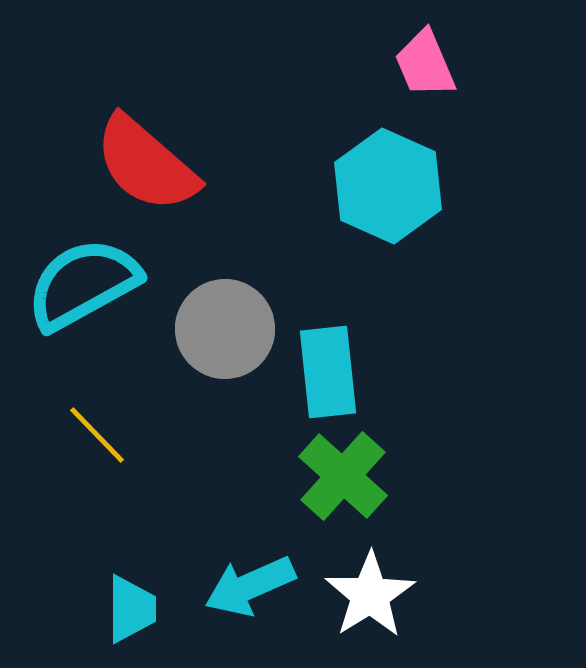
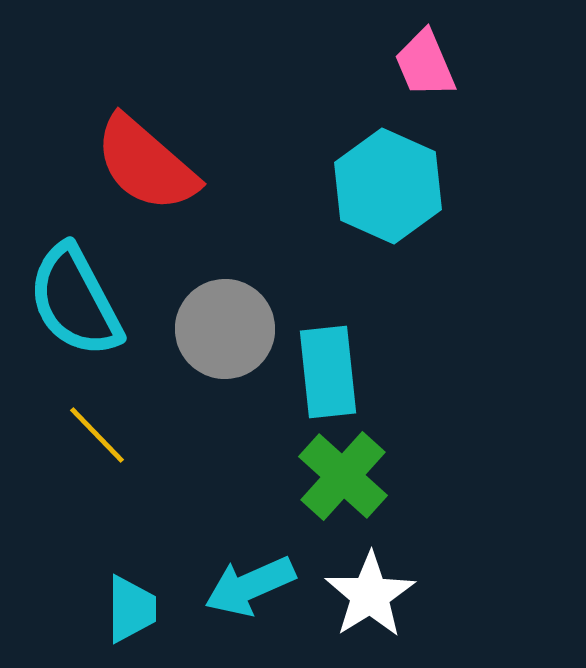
cyan semicircle: moved 8 px left, 17 px down; rotated 89 degrees counterclockwise
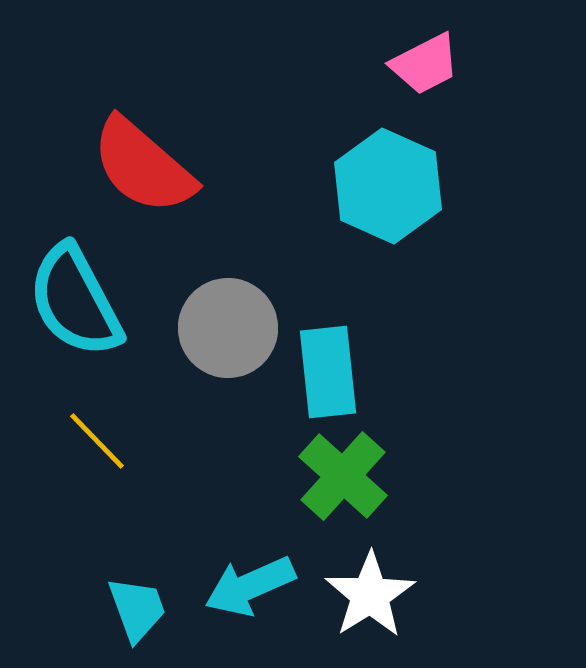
pink trapezoid: rotated 94 degrees counterclockwise
red semicircle: moved 3 px left, 2 px down
gray circle: moved 3 px right, 1 px up
yellow line: moved 6 px down
cyan trapezoid: moved 6 px right; rotated 20 degrees counterclockwise
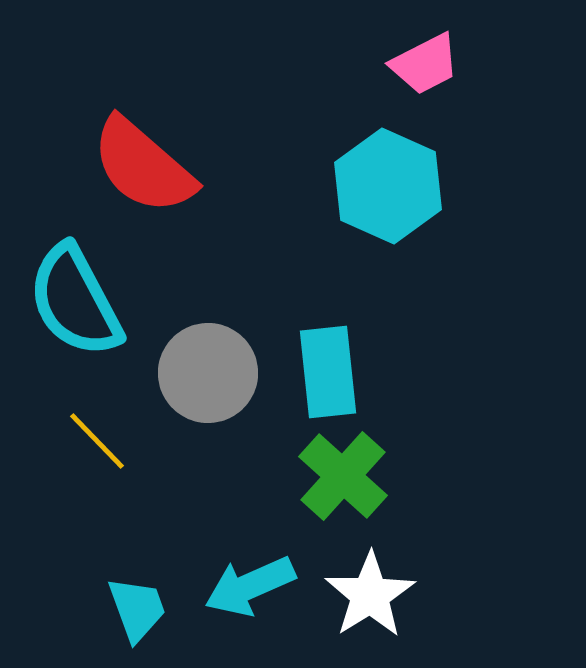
gray circle: moved 20 px left, 45 px down
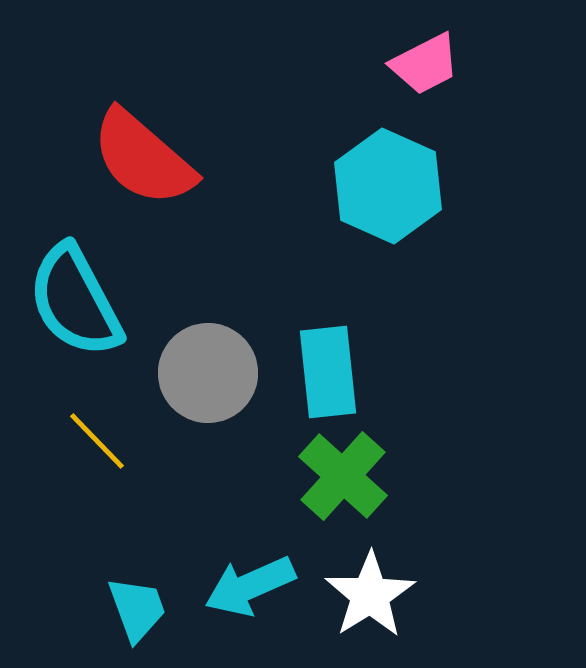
red semicircle: moved 8 px up
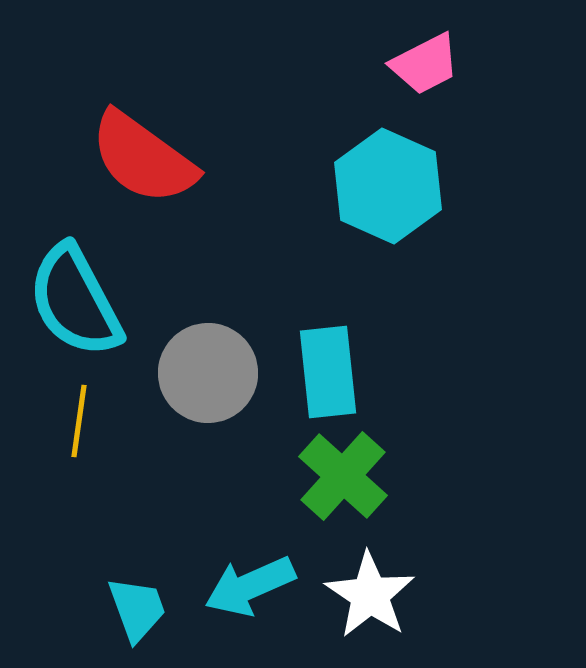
red semicircle: rotated 5 degrees counterclockwise
yellow line: moved 18 px left, 20 px up; rotated 52 degrees clockwise
white star: rotated 6 degrees counterclockwise
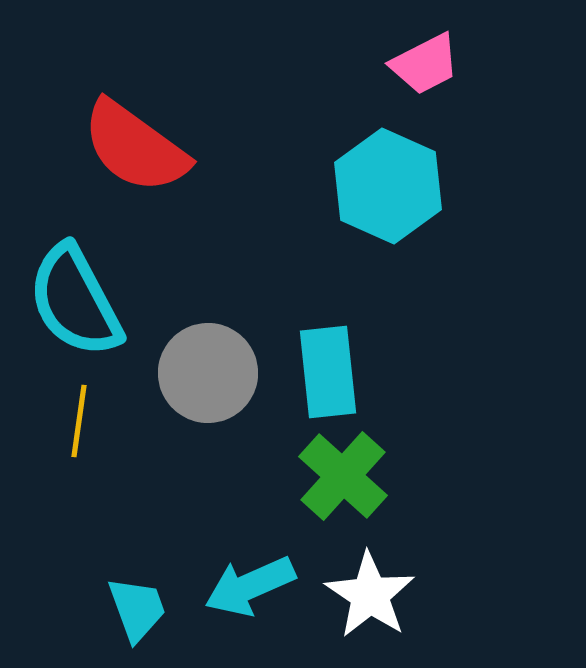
red semicircle: moved 8 px left, 11 px up
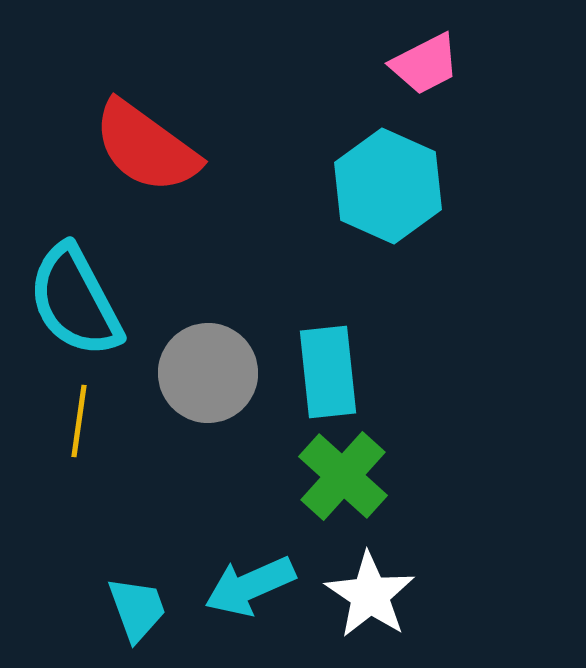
red semicircle: moved 11 px right
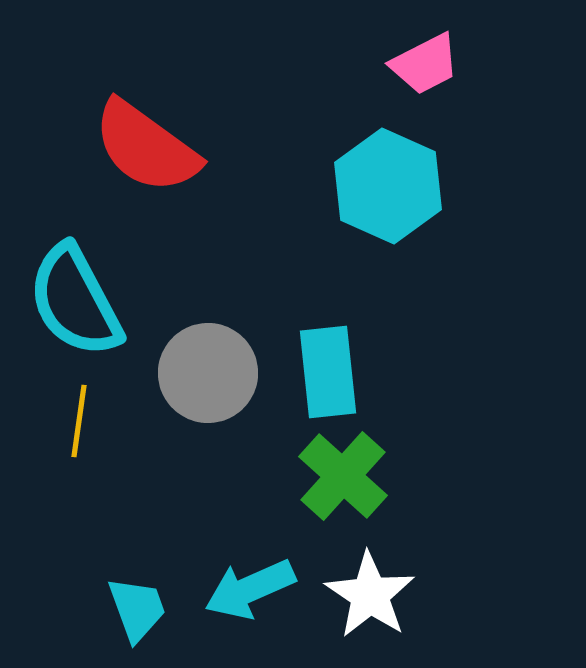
cyan arrow: moved 3 px down
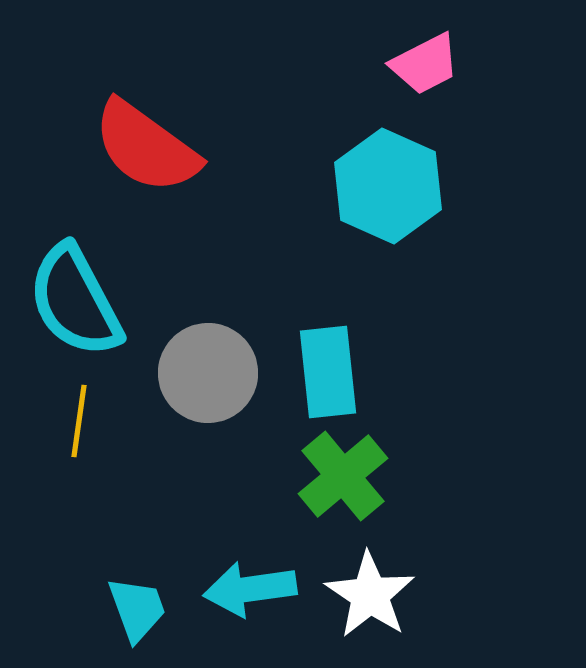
green cross: rotated 8 degrees clockwise
cyan arrow: rotated 16 degrees clockwise
